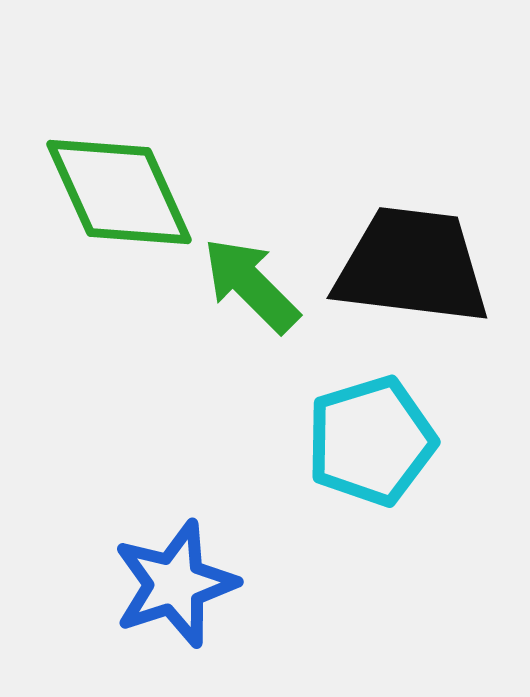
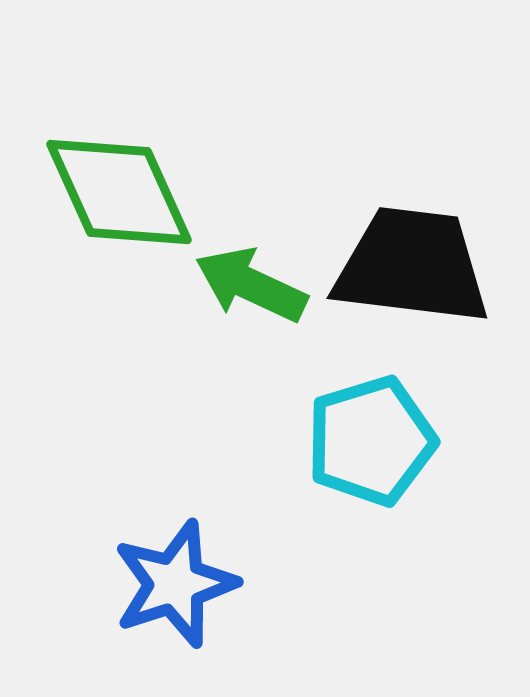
green arrow: rotated 20 degrees counterclockwise
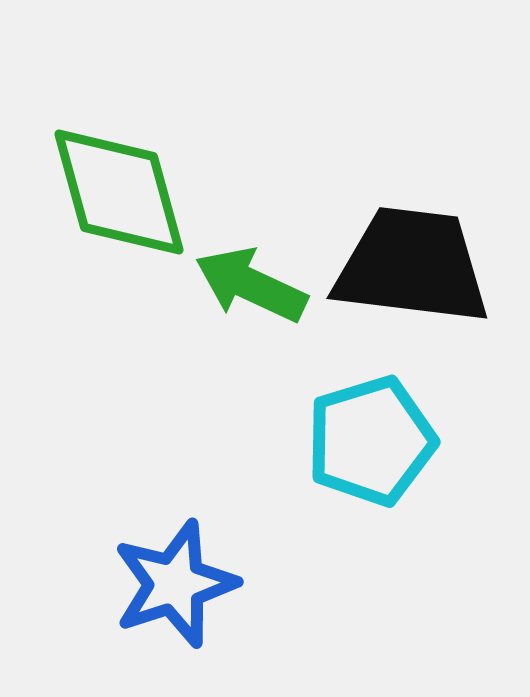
green diamond: rotated 9 degrees clockwise
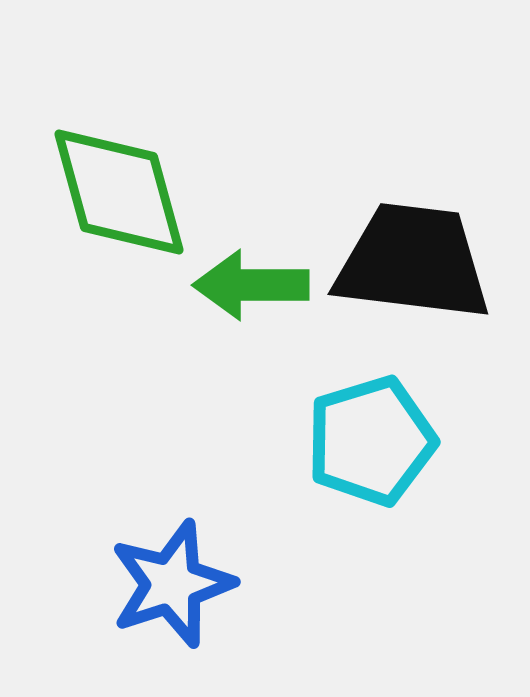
black trapezoid: moved 1 px right, 4 px up
green arrow: rotated 25 degrees counterclockwise
blue star: moved 3 px left
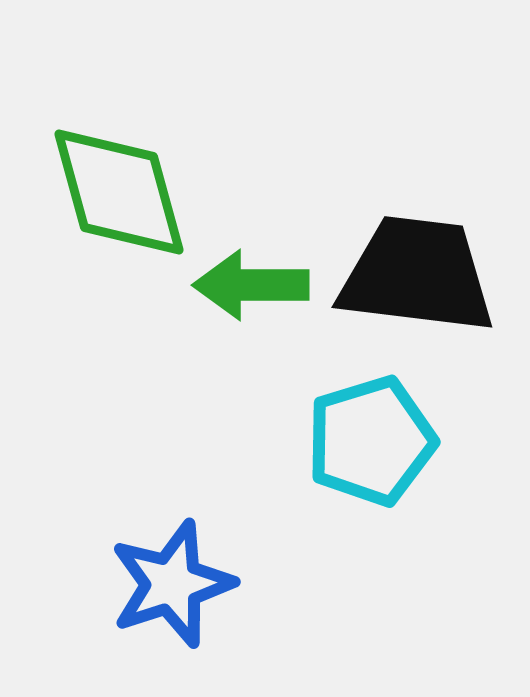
black trapezoid: moved 4 px right, 13 px down
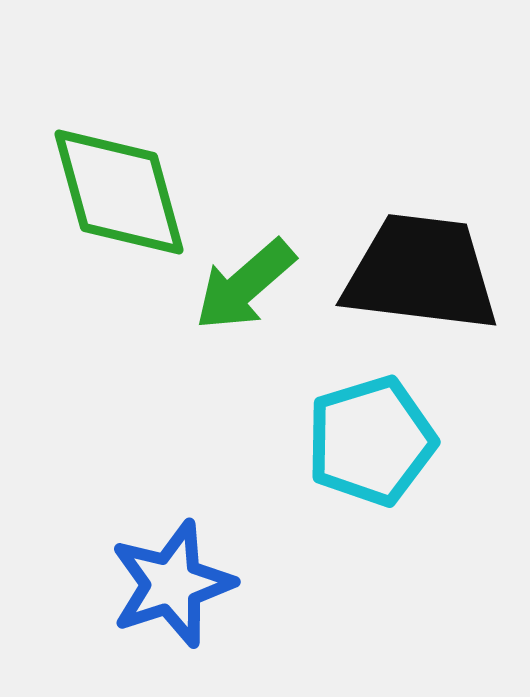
black trapezoid: moved 4 px right, 2 px up
green arrow: moved 6 px left; rotated 41 degrees counterclockwise
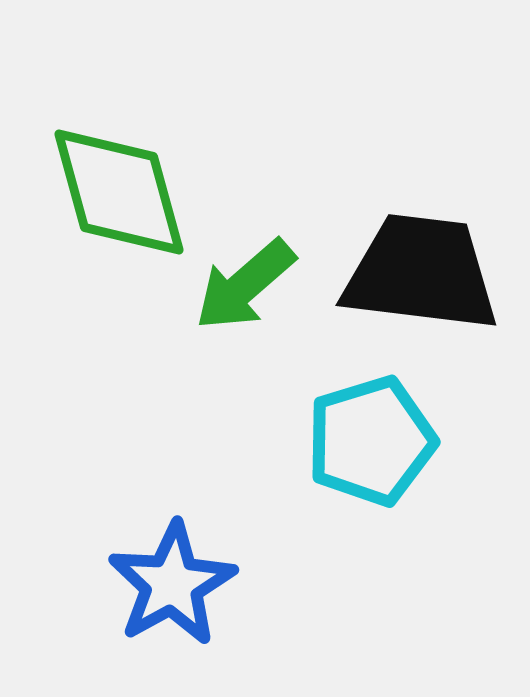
blue star: rotated 11 degrees counterclockwise
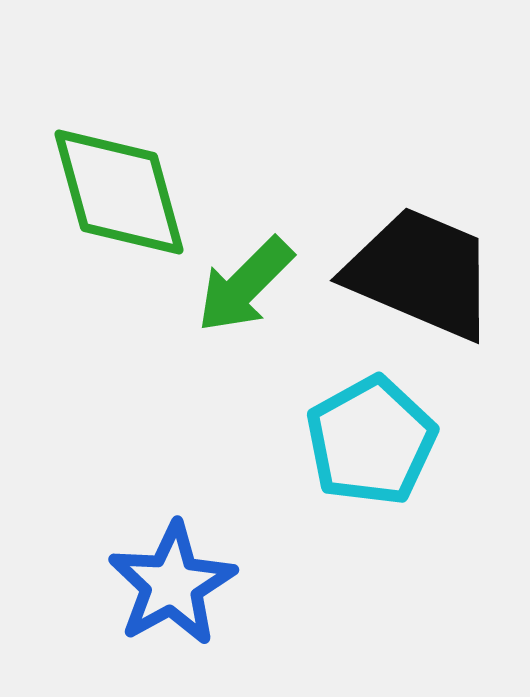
black trapezoid: rotated 16 degrees clockwise
green arrow: rotated 4 degrees counterclockwise
cyan pentagon: rotated 12 degrees counterclockwise
